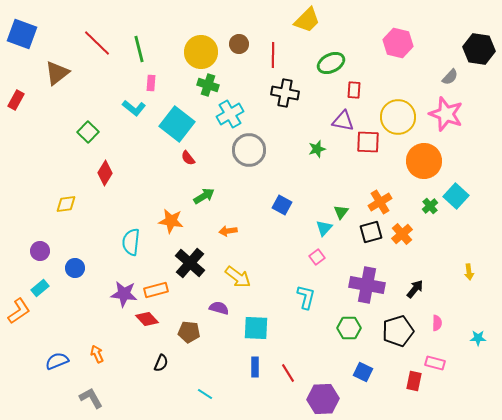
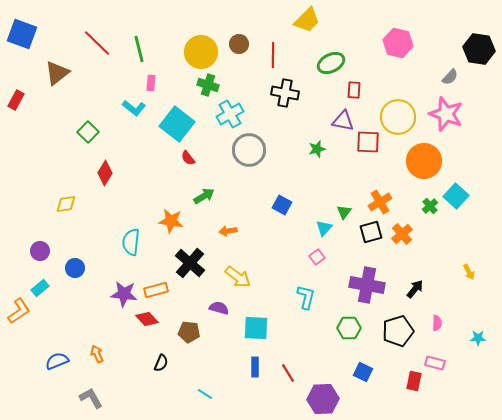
green triangle at (341, 212): moved 3 px right
yellow arrow at (469, 272): rotated 21 degrees counterclockwise
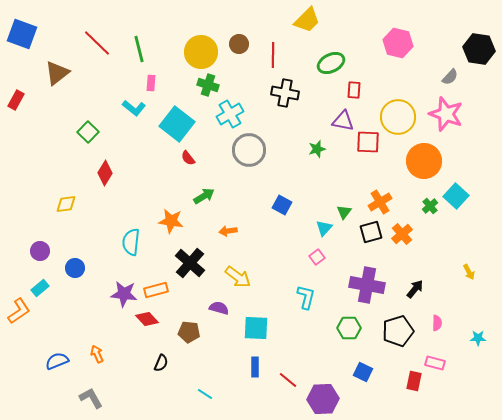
red line at (288, 373): moved 7 px down; rotated 18 degrees counterclockwise
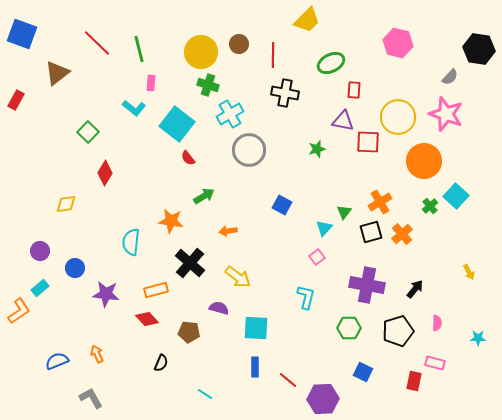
purple star at (124, 294): moved 18 px left
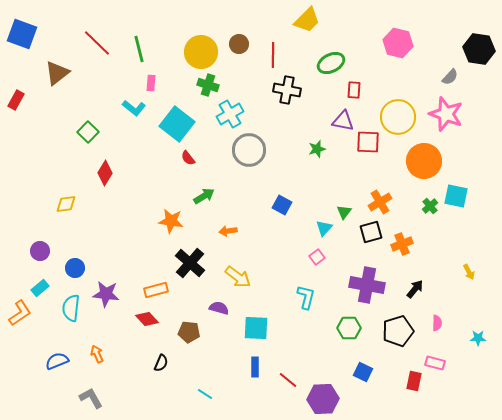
black cross at (285, 93): moved 2 px right, 3 px up
cyan square at (456, 196): rotated 30 degrees counterclockwise
orange cross at (402, 234): moved 10 px down; rotated 20 degrees clockwise
cyan semicircle at (131, 242): moved 60 px left, 66 px down
orange L-shape at (19, 311): moved 1 px right, 2 px down
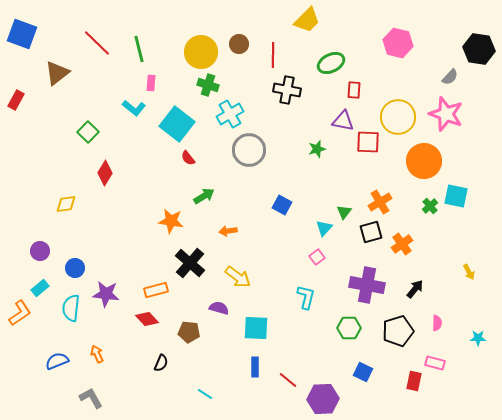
orange cross at (402, 244): rotated 15 degrees counterclockwise
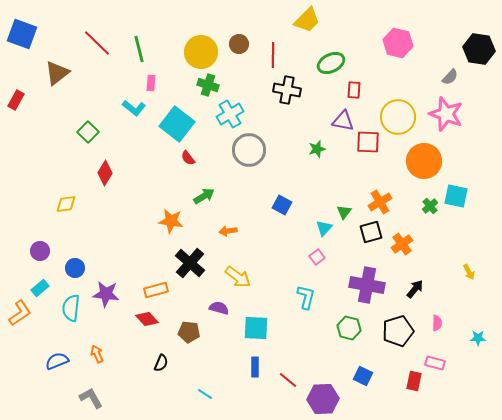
green hexagon at (349, 328): rotated 15 degrees clockwise
blue square at (363, 372): moved 4 px down
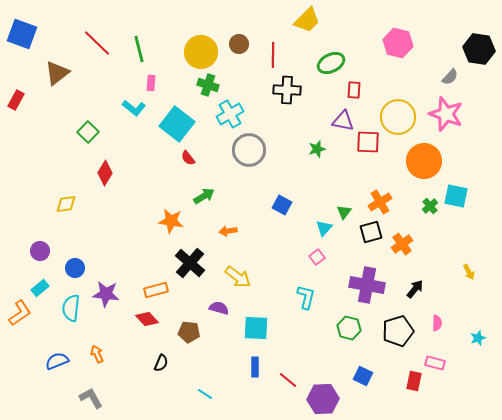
black cross at (287, 90): rotated 8 degrees counterclockwise
cyan star at (478, 338): rotated 21 degrees counterclockwise
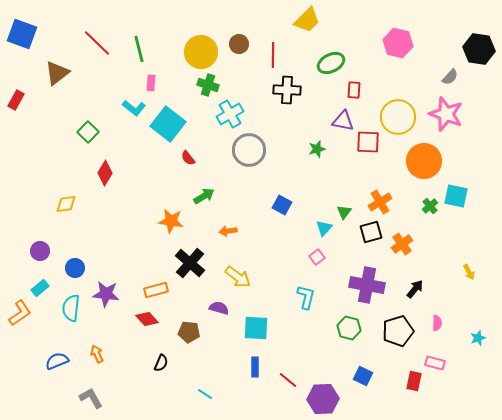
cyan square at (177, 124): moved 9 px left
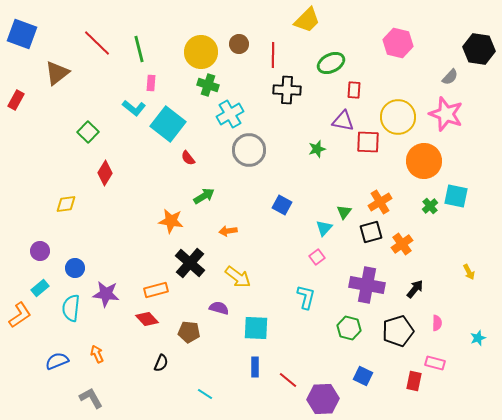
orange L-shape at (20, 313): moved 2 px down
